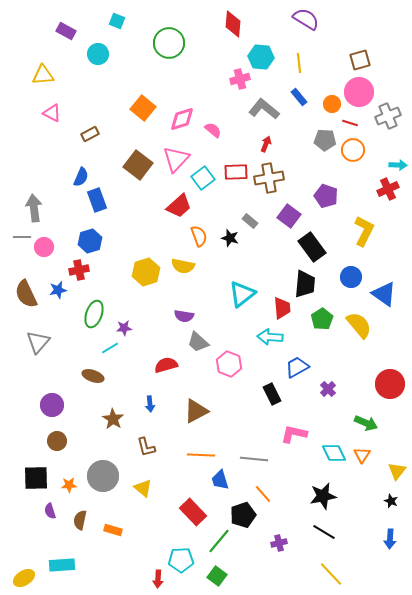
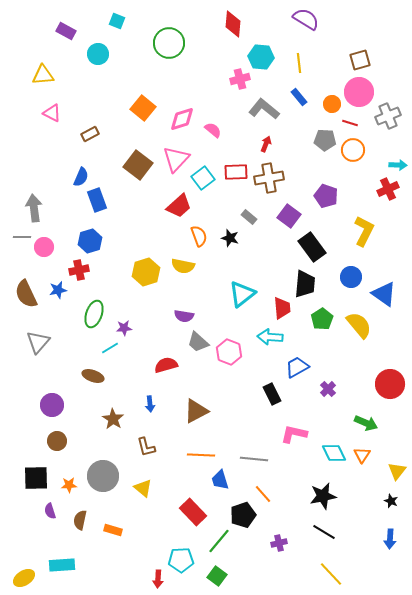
gray rectangle at (250, 221): moved 1 px left, 4 px up
pink hexagon at (229, 364): moved 12 px up
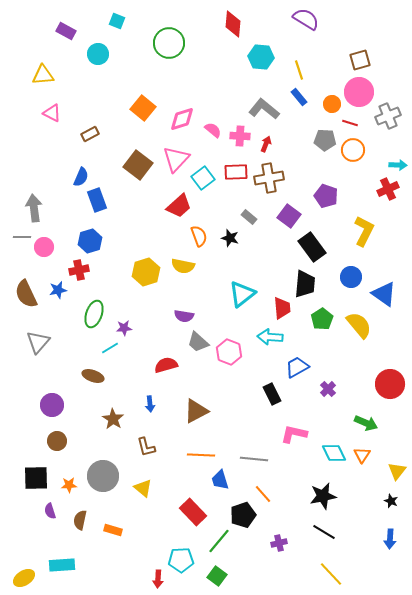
yellow line at (299, 63): moved 7 px down; rotated 12 degrees counterclockwise
pink cross at (240, 79): moved 57 px down; rotated 18 degrees clockwise
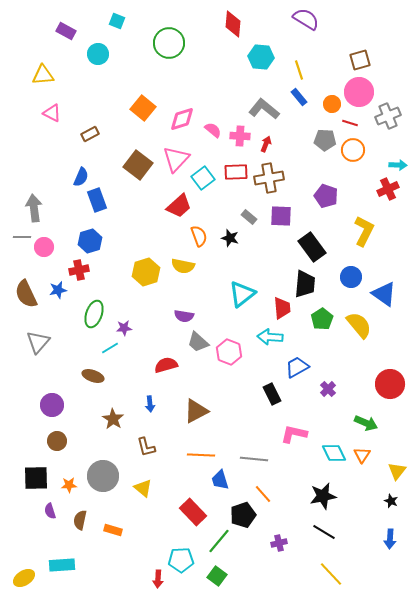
purple square at (289, 216): moved 8 px left; rotated 35 degrees counterclockwise
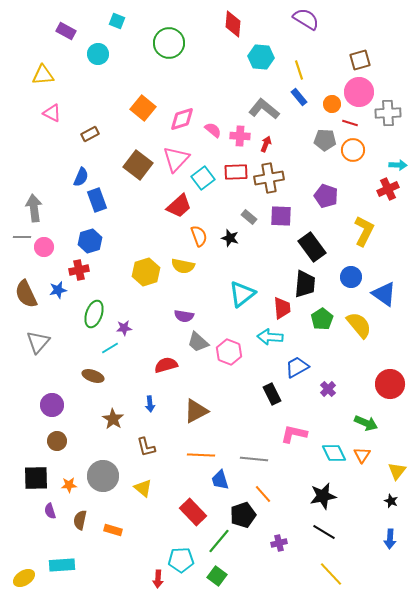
gray cross at (388, 116): moved 3 px up; rotated 20 degrees clockwise
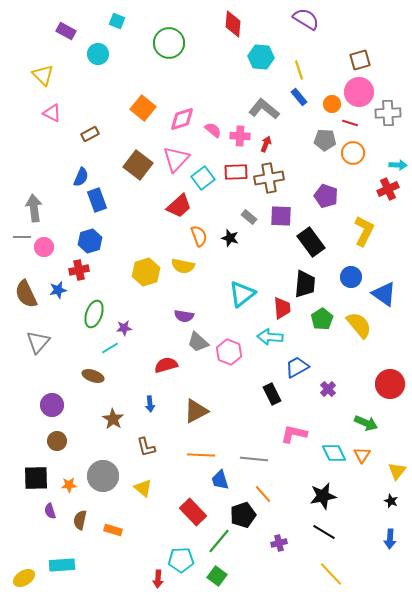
yellow triangle at (43, 75): rotated 50 degrees clockwise
orange circle at (353, 150): moved 3 px down
black rectangle at (312, 247): moved 1 px left, 5 px up
